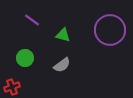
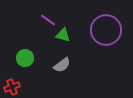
purple line: moved 16 px right
purple circle: moved 4 px left
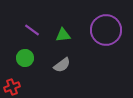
purple line: moved 16 px left, 10 px down
green triangle: rotated 21 degrees counterclockwise
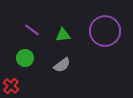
purple circle: moved 1 px left, 1 px down
red cross: moved 1 px left, 1 px up; rotated 28 degrees counterclockwise
